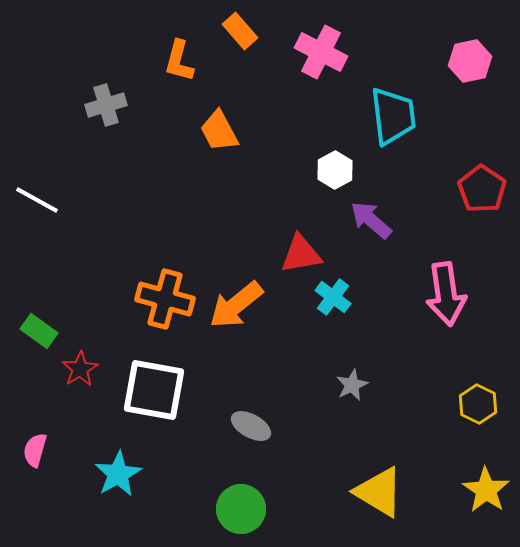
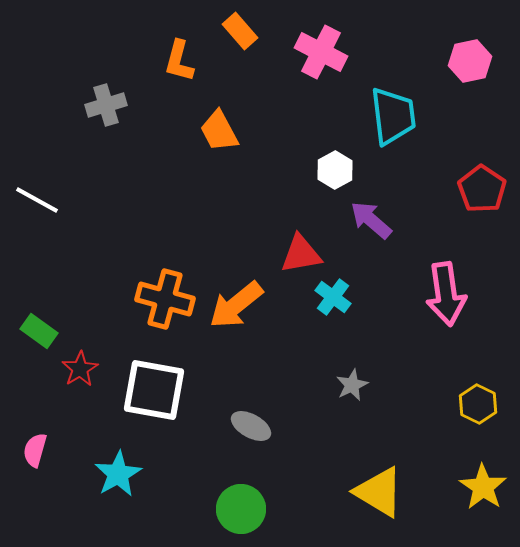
yellow star: moved 3 px left, 3 px up
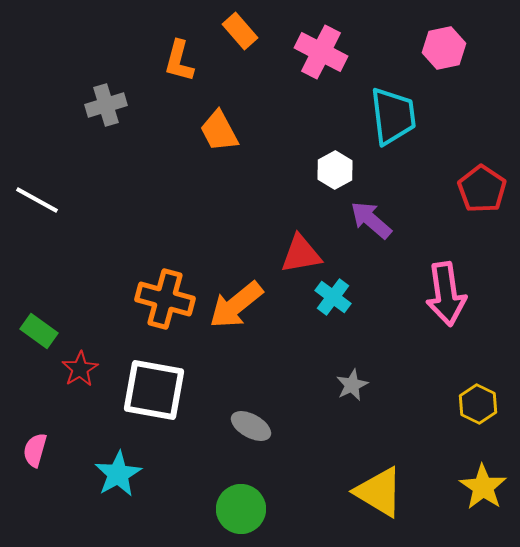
pink hexagon: moved 26 px left, 13 px up
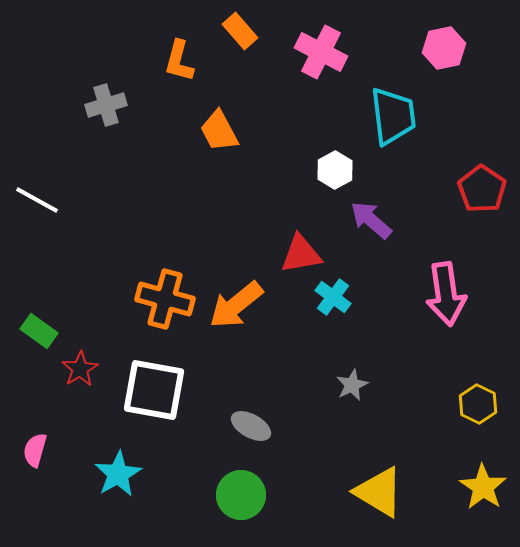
green circle: moved 14 px up
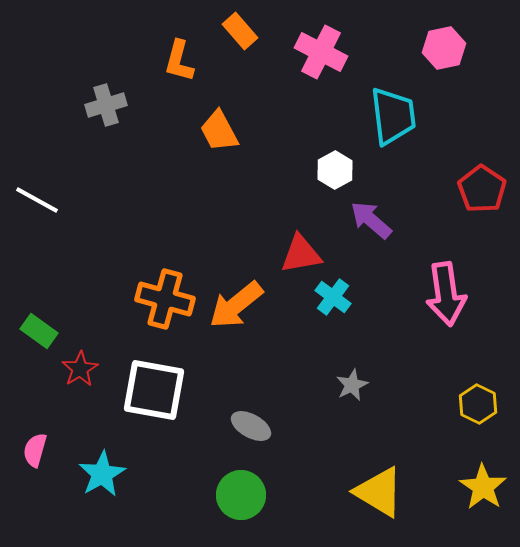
cyan star: moved 16 px left
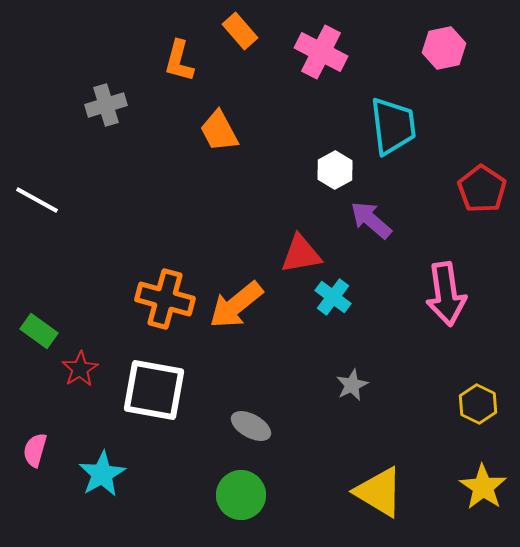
cyan trapezoid: moved 10 px down
